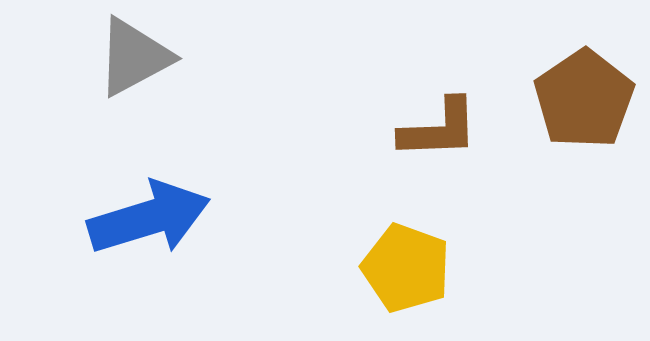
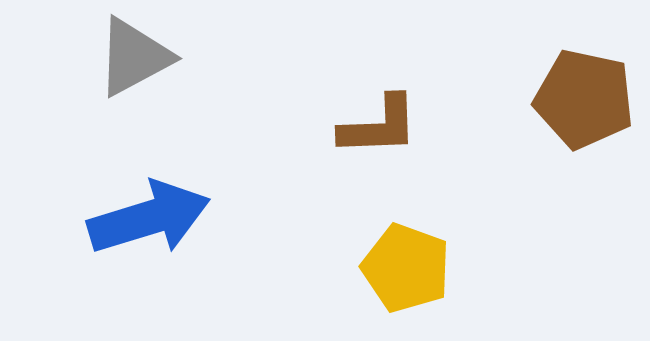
brown pentagon: rotated 26 degrees counterclockwise
brown L-shape: moved 60 px left, 3 px up
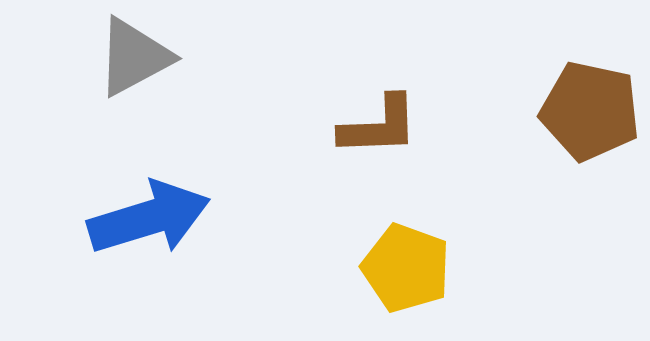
brown pentagon: moved 6 px right, 12 px down
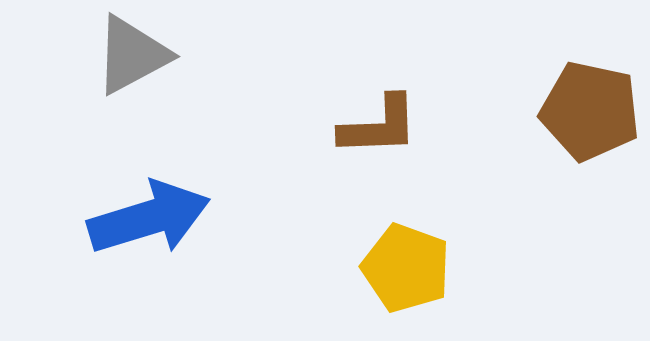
gray triangle: moved 2 px left, 2 px up
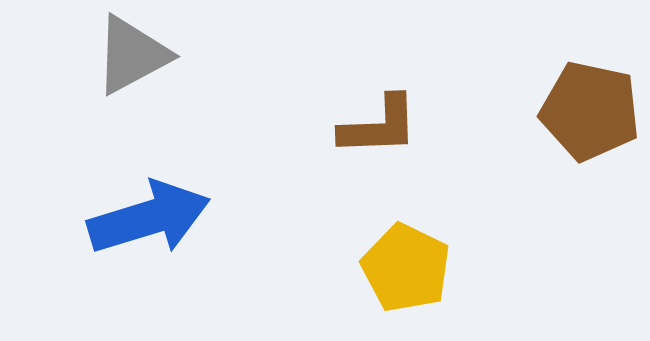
yellow pentagon: rotated 6 degrees clockwise
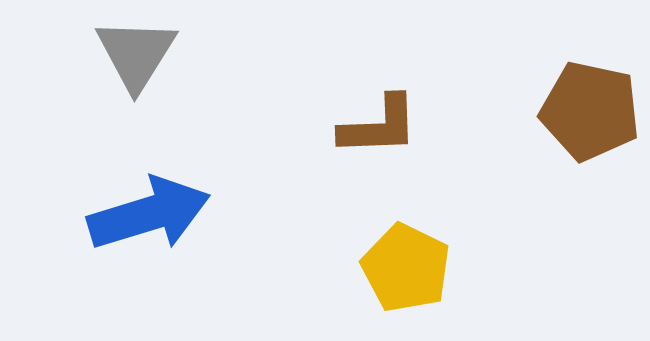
gray triangle: moved 4 px right, 1 px up; rotated 30 degrees counterclockwise
blue arrow: moved 4 px up
